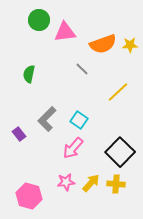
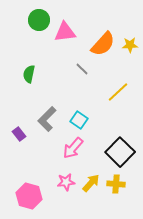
orange semicircle: rotated 28 degrees counterclockwise
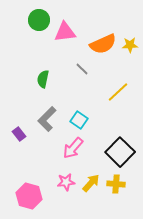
orange semicircle: rotated 24 degrees clockwise
green semicircle: moved 14 px right, 5 px down
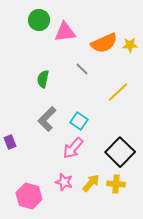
orange semicircle: moved 1 px right, 1 px up
cyan square: moved 1 px down
purple rectangle: moved 9 px left, 8 px down; rotated 16 degrees clockwise
pink star: moved 2 px left; rotated 24 degrees clockwise
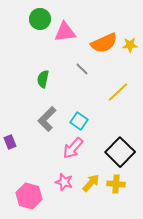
green circle: moved 1 px right, 1 px up
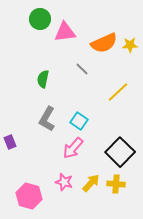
gray L-shape: rotated 15 degrees counterclockwise
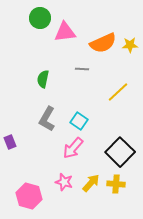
green circle: moved 1 px up
orange semicircle: moved 1 px left
gray line: rotated 40 degrees counterclockwise
